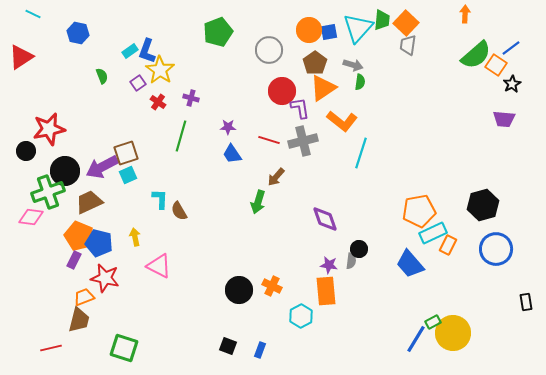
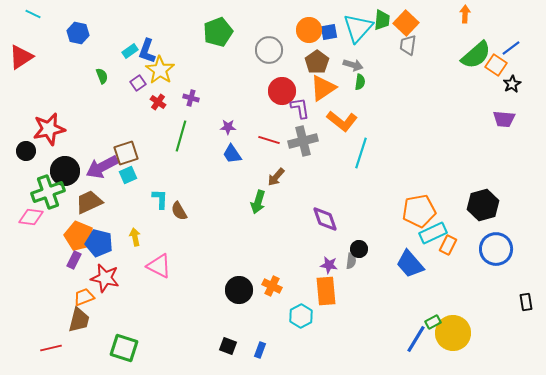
brown pentagon at (315, 63): moved 2 px right, 1 px up
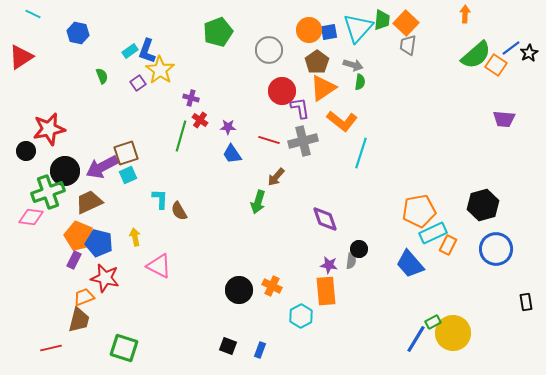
black star at (512, 84): moved 17 px right, 31 px up
red cross at (158, 102): moved 42 px right, 18 px down
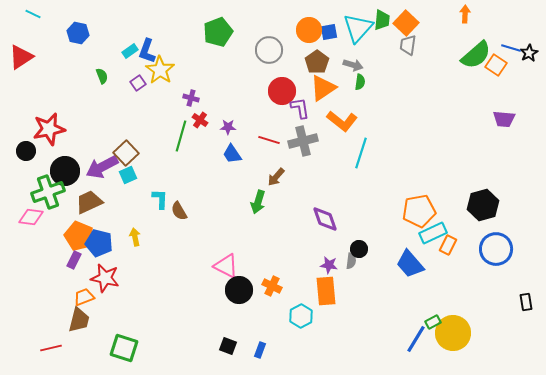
blue line at (511, 48): rotated 54 degrees clockwise
brown square at (126, 153): rotated 25 degrees counterclockwise
pink triangle at (159, 266): moved 67 px right
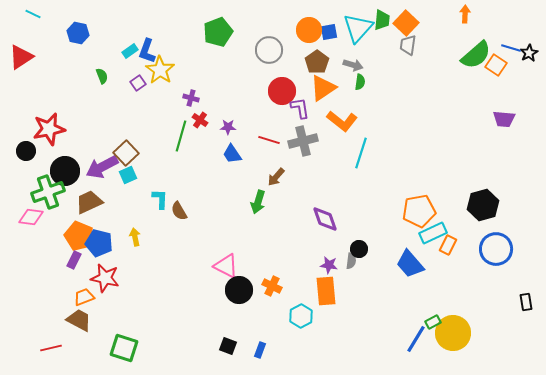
brown trapezoid at (79, 320): rotated 76 degrees counterclockwise
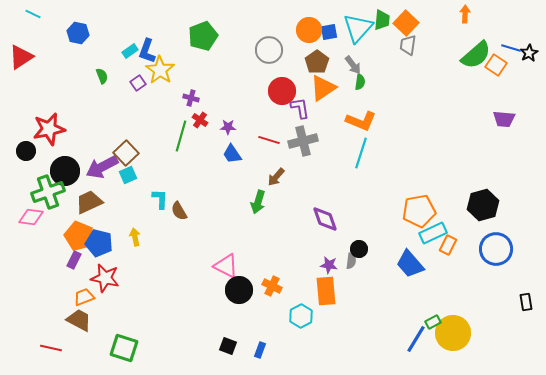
green pentagon at (218, 32): moved 15 px left, 4 px down
gray arrow at (353, 65): rotated 36 degrees clockwise
orange L-shape at (342, 121): moved 19 px right; rotated 16 degrees counterclockwise
red line at (51, 348): rotated 25 degrees clockwise
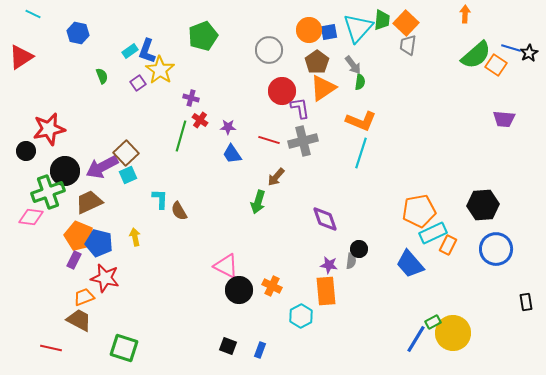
black hexagon at (483, 205): rotated 12 degrees clockwise
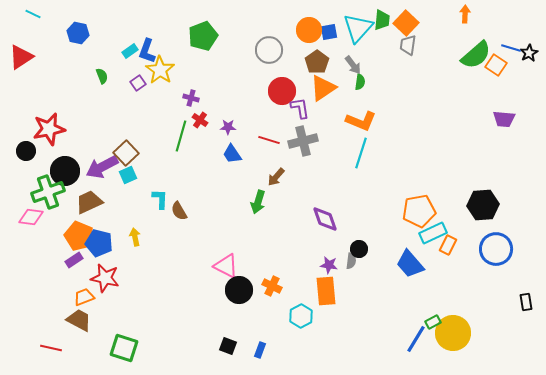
purple rectangle at (74, 260): rotated 30 degrees clockwise
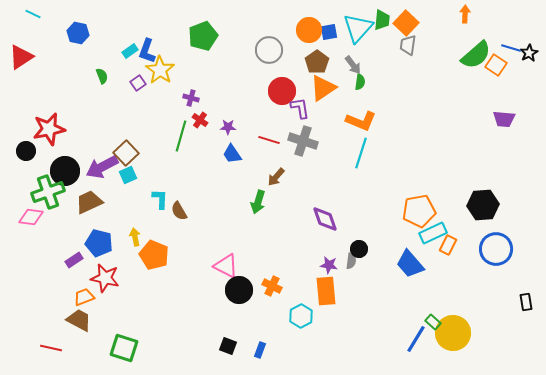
gray cross at (303, 141): rotated 32 degrees clockwise
orange pentagon at (79, 236): moved 75 px right, 19 px down
green rectangle at (433, 322): rotated 70 degrees clockwise
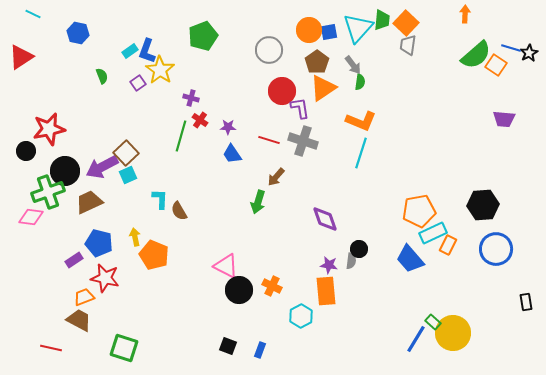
blue trapezoid at (410, 264): moved 5 px up
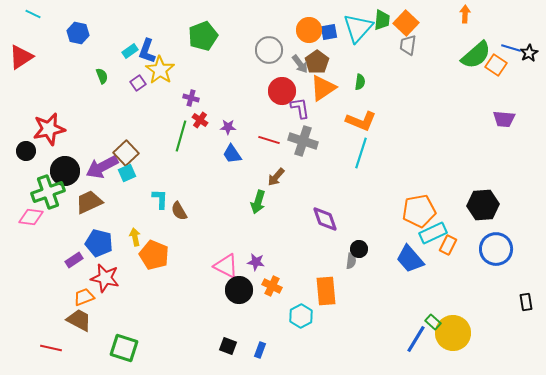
gray arrow at (353, 65): moved 53 px left, 1 px up
cyan square at (128, 175): moved 1 px left, 2 px up
purple star at (329, 265): moved 73 px left, 3 px up
